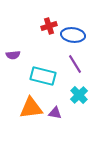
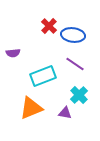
red cross: rotated 28 degrees counterclockwise
purple semicircle: moved 2 px up
purple line: rotated 24 degrees counterclockwise
cyan rectangle: rotated 35 degrees counterclockwise
orange triangle: rotated 15 degrees counterclockwise
purple triangle: moved 10 px right
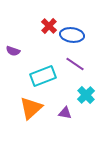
blue ellipse: moved 1 px left
purple semicircle: moved 2 px up; rotated 24 degrees clockwise
cyan cross: moved 7 px right
orange triangle: rotated 20 degrees counterclockwise
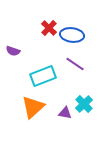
red cross: moved 2 px down
cyan cross: moved 2 px left, 9 px down
orange triangle: moved 2 px right, 1 px up
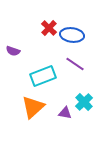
cyan cross: moved 2 px up
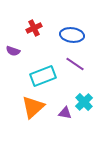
red cross: moved 15 px left; rotated 21 degrees clockwise
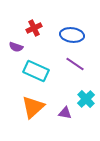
purple semicircle: moved 3 px right, 4 px up
cyan rectangle: moved 7 px left, 5 px up; rotated 45 degrees clockwise
cyan cross: moved 2 px right, 3 px up
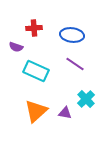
red cross: rotated 21 degrees clockwise
orange triangle: moved 3 px right, 4 px down
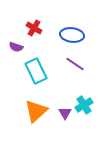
red cross: rotated 35 degrees clockwise
cyan rectangle: rotated 40 degrees clockwise
cyan cross: moved 2 px left, 6 px down; rotated 12 degrees clockwise
purple triangle: rotated 48 degrees clockwise
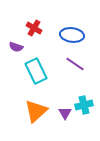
cyan cross: rotated 18 degrees clockwise
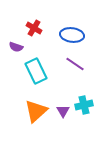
purple triangle: moved 2 px left, 2 px up
